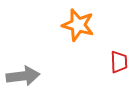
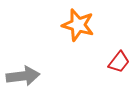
red trapezoid: rotated 40 degrees clockwise
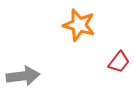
orange star: moved 1 px right
